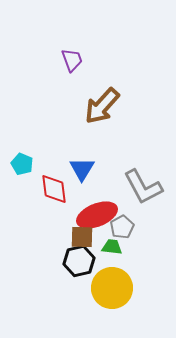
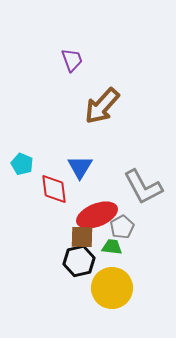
blue triangle: moved 2 px left, 2 px up
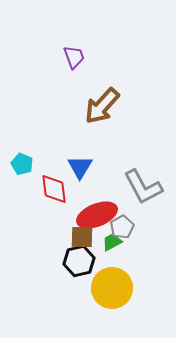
purple trapezoid: moved 2 px right, 3 px up
green trapezoid: moved 5 px up; rotated 35 degrees counterclockwise
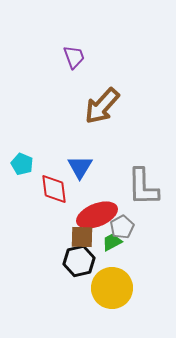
gray L-shape: rotated 27 degrees clockwise
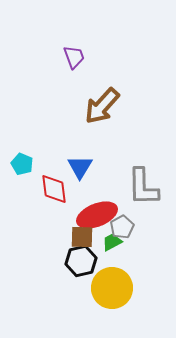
black hexagon: moved 2 px right
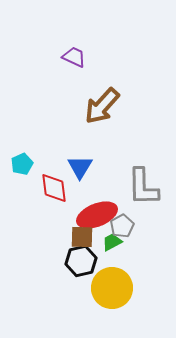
purple trapezoid: rotated 45 degrees counterclockwise
cyan pentagon: rotated 25 degrees clockwise
red diamond: moved 1 px up
gray pentagon: moved 1 px up
